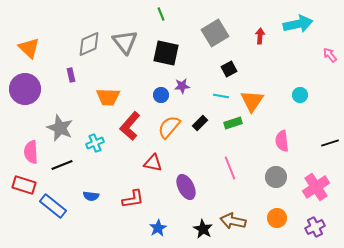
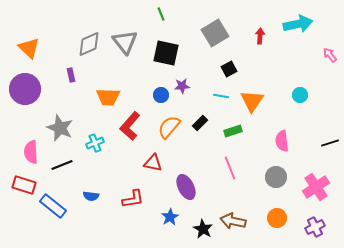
green rectangle at (233, 123): moved 8 px down
blue star at (158, 228): moved 12 px right, 11 px up
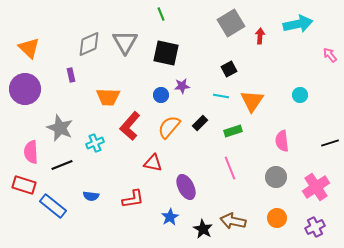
gray square at (215, 33): moved 16 px right, 10 px up
gray triangle at (125, 42): rotated 8 degrees clockwise
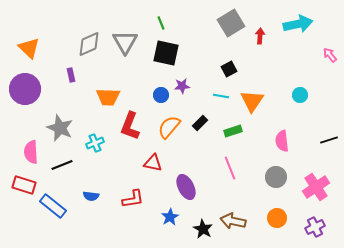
green line at (161, 14): moved 9 px down
red L-shape at (130, 126): rotated 20 degrees counterclockwise
black line at (330, 143): moved 1 px left, 3 px up
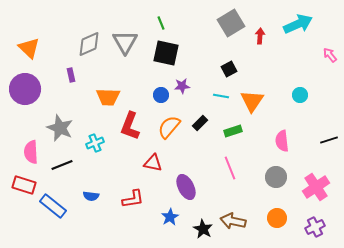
cyan arrow at (298, 24): rotated 12 degrees counterclockwise
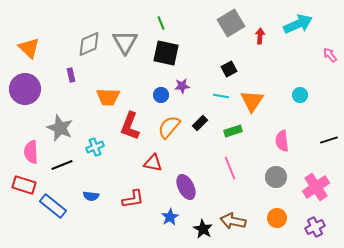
cyan cross at (95, 143): moved 4 px down
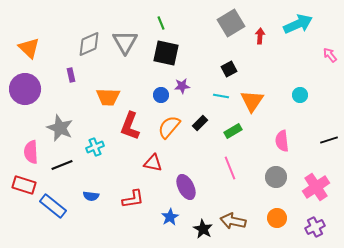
green rectangle at (233, 131): rotated 12 degrees counterclockwise
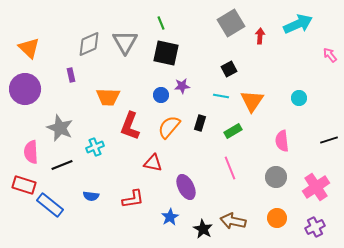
cyan circle at (300, 95): moved 1 px left, 3 px down
black rectangle at (200, 123): rotated 28 degrees counterclockwise
blue rectangle at (53, 206): moved 3 px left, 1 px up
